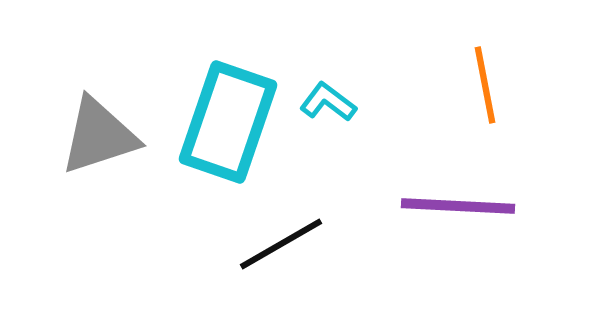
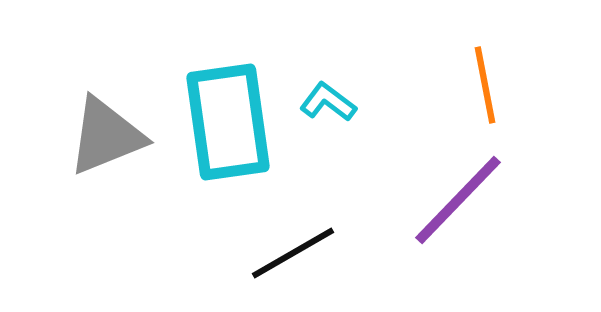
cyan rectangle: rotated 27 degrees counterclockwise
gray triangle: moved 7 px right; rotated 4 degrees counterclockwise
purple line: moved 6 px up; rotated 49 degrees counterclockwise
black line: moved 12 px right, 9 px down
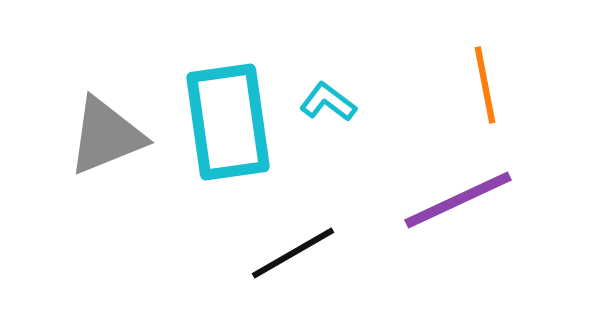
purple line: rotated 21 degrees clockwise
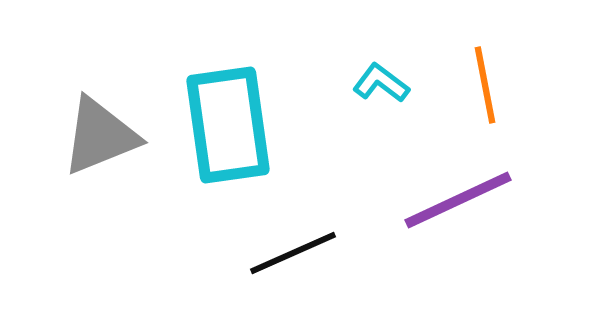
cyan L-shape: moved 53 px right, 19 px up
cyan rectangle: moved 3 px down
gray triangle: moved 6 px left
black line: rotated 6 degrees clockwise
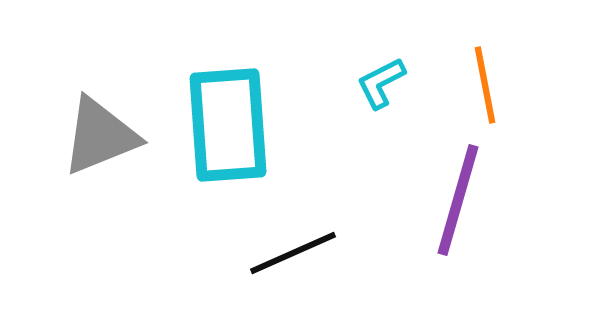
cyan L-shape: rotated 64 degrees counterclockwise
cyan rectangle: rotated 4 degrees clockwise
purple line: rotated 49 degrees counterclockwise
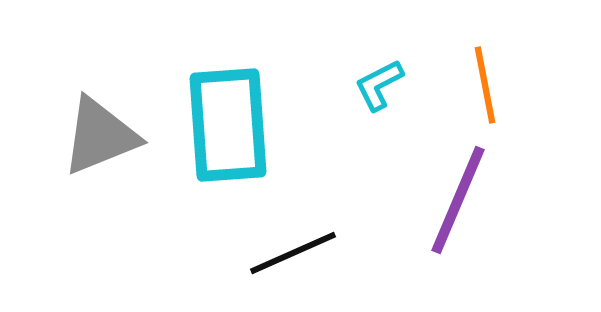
cyan L-shape: moved 2 px left, 2 px down
purple line: rotated 7 degrees clockwise
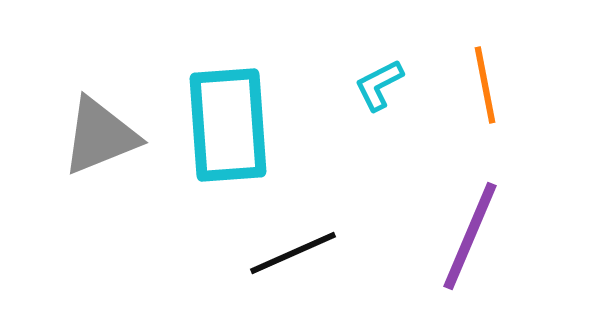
purple line: moved 12 px right, 36 px down
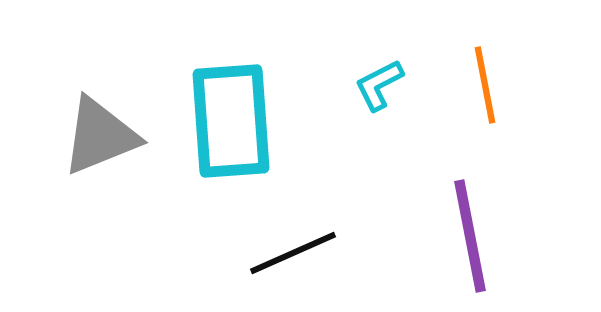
cyan rectangle: moved 3 px right, 4 px up
purple line: rotated 34 degrees counterclockwise
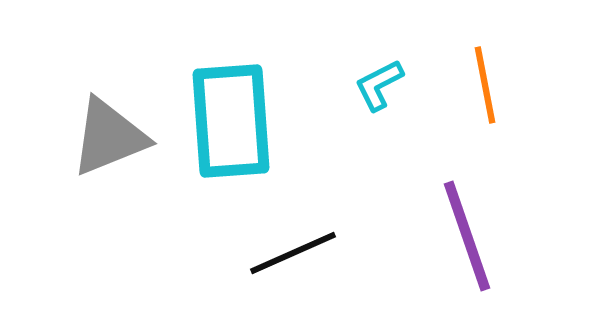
gray triangle: moved 9 px right, 1 px down
purple line: moved 3 px left; rotated 8 degrees counterclockwise
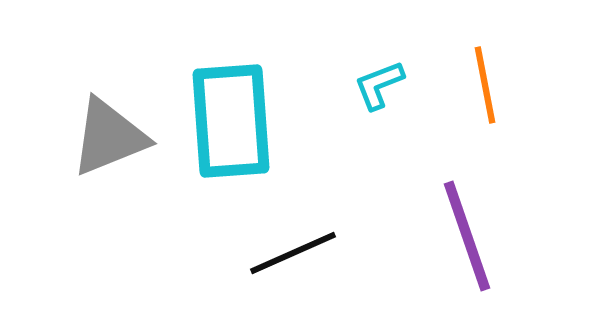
cyan L-shape: rotated 6 degrees clockwise
